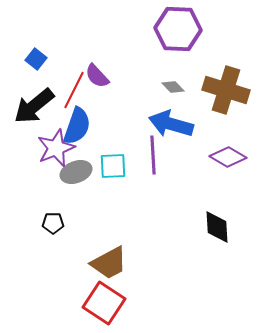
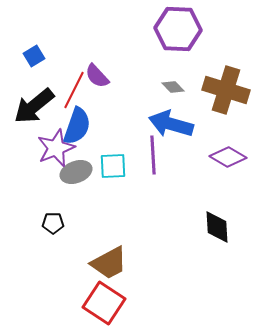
blue square: moved 2 px left, 3 px up; rotated 20 degrees clockwise
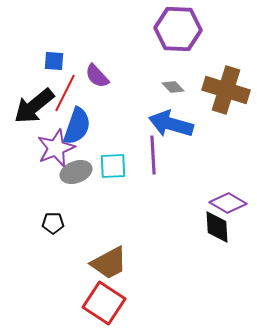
blue square: moved 20 px right, 5 px down; rotated 35 degrees clockwise
red line: moved 9 px left, 3 px down
purple diamond: moved 46 px down
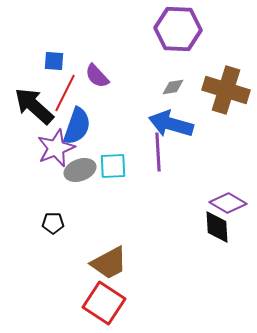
gray diamond: rotated 55 degrees counterclockwise
black arrow: rotated 81 degrees clockwise
purple line: moved 5 px right, 3 px up
gray ellipse: moved 4 px right, 2 px up
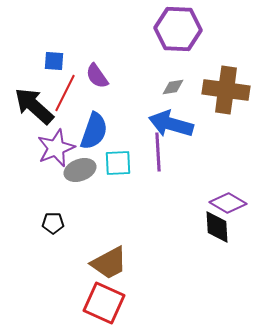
purple semicircle: rotated 8 degrees clockwise
brown cross: rotated 9 degrees counterclockwise
blue semicircle: moved 17 px right, 5 px down
cyan square: moved 5 px right, 3 px up
red square: rotated 9 degrees counterclockwise
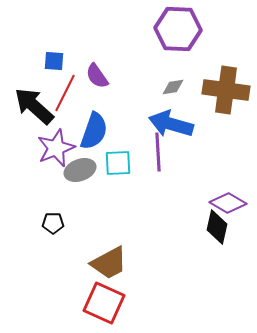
black diamond: rotated 16 degrees clockwise
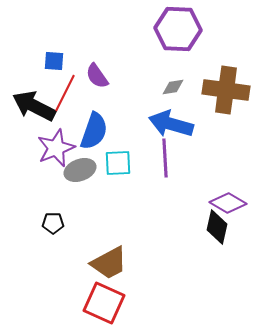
black arrow: rotated 15 degrees counterclockwise
purple line: moved 7 px right, 6 px down
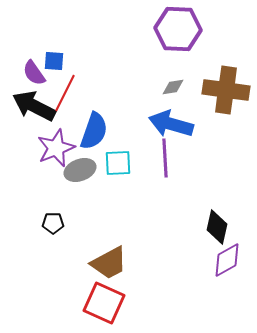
purple semicircle: moved 63 px left, 3 px up
purple diamond: moved 1 px left, 57 px down; rotated 60 degrees counterclockwise
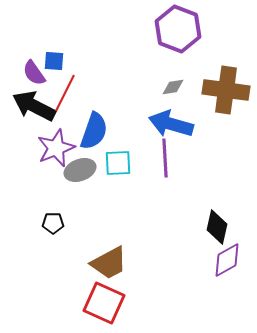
purple hexagon: rotated 18 degrees clockwise
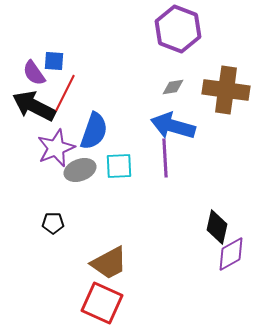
blue arrow: moved 2 px right, 2 px down
cyan square: moved 1 px right, 3 px down
purple diamond: moved 4 px right, 6 px up
red square: moved 2 px left
